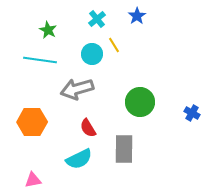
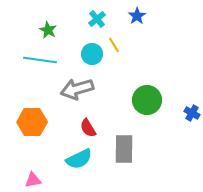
green circle: moved 7 px right, 2 px up
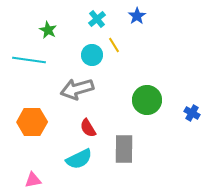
cyan circle: moved 1 px down
cyan line: moved 11 px left
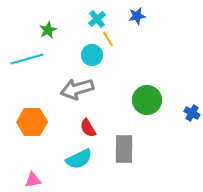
blue star: rotated 24 degrees clockwise
green star: rotated 18 degrees clockwise
yellow line: moved 6 px left, 6 px up
cyan line: moved 2 px left, 1 px up; rotated 24 degrees counterclockwise
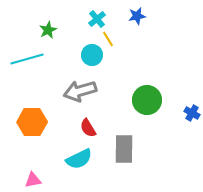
gray arrow: moved 3 px right, 2 px down
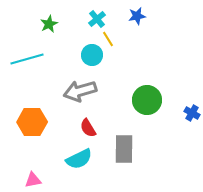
green star: moved 1 px right, 6 px up
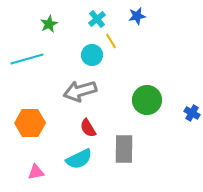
yellow line: moved 3 px right, 2 px down
orange hexagon: moved 2 px left, 1 px down
pink triangle: moved 3 px right, 8 px up
